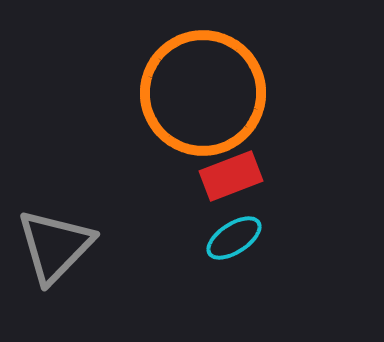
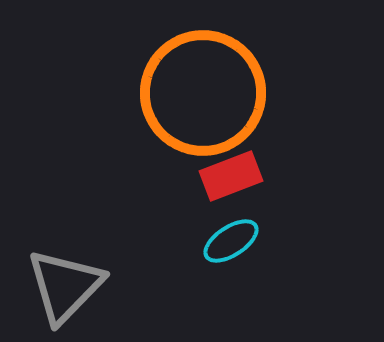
cyan ellipse: moved 3 px left, 3 px down
gray triangle: moved 10 px right, 40 px down
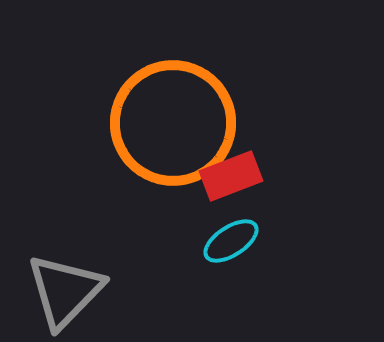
orange circle: moved 30 px left, 30 px down
gray triangle: moved 5 px down
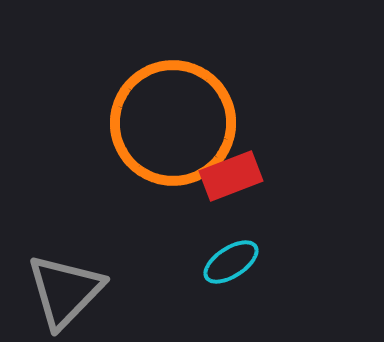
cyan ellipse: moved 21 px down
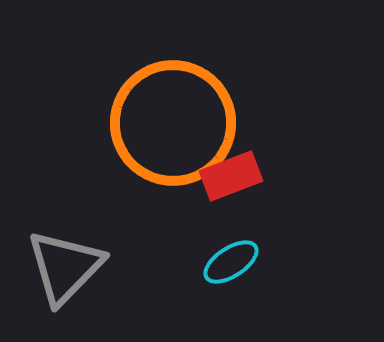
gray triangle: moved 24 px up
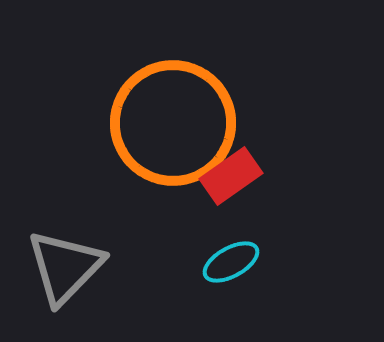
red rectangle: rotated 14 degrees counterclockwise
cyan ellipse: rotated 4 degrees clockwise
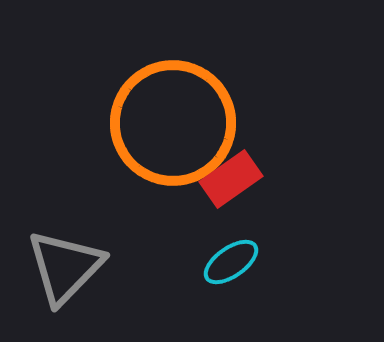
red rectangle: moved 3 px down
cyan ellipse: rotated 6 degrees counterclockwise
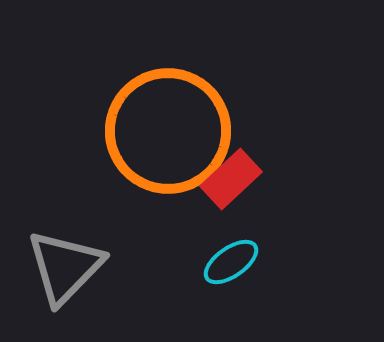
orange circle: moved 5 px left, 8 px down
red rectangle: rotated 8 degrees counterclockwise
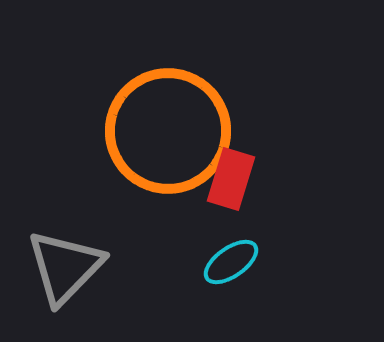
red rectangle: rotated 30 degrees counterclockwise
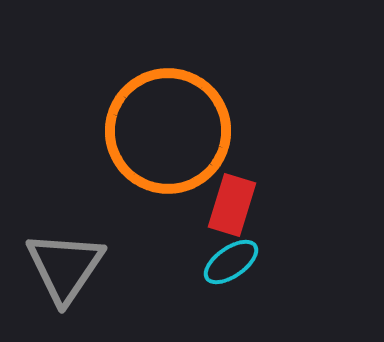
red rectangle: moved 1 px right, 26 px down
gray triangle: rotated 10 degrees counterclockwise
